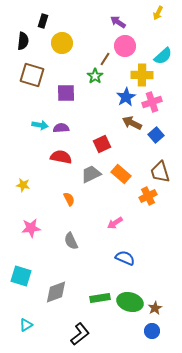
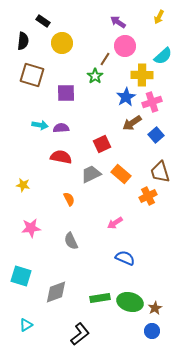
yellow arrow: moved 1 px right, 4 px down
black rectangle: rotated 72 degrees counterclockwise
brown arrow: rotated 60 degrees counterclockwise
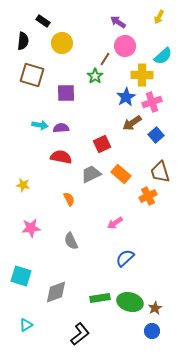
blue semicircle: rotated 66 degrees counterclockwise
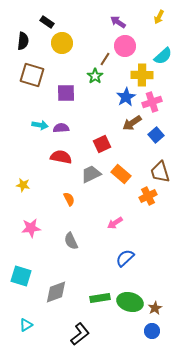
black rectangle: moved 4 px right, 1 px down
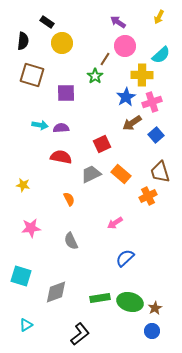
cyan semicircle: moved 2 px left, 1 px up
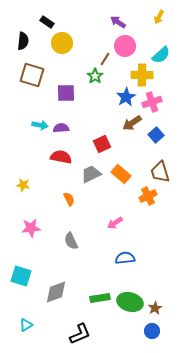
blue semicircle: rotated 36 degrees clockwise
black L-shape: rotated 15 degrees clockwise
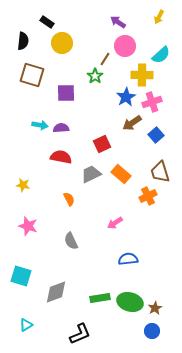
pink star: moved 3 px left, 2 px up; rotated 24 degrees clockwise
blue semicircle: moved 3 px right, 1 px down
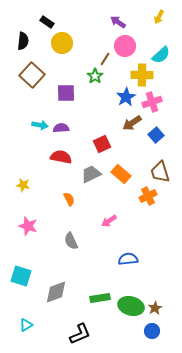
brown square: rotated 25 degrees clockwise
pink arrow: moved 6 px left, 2 px up
green ellipse: moved 1 px right, 4 px down
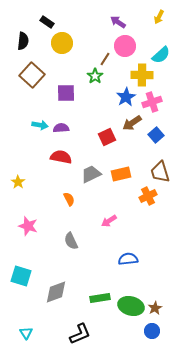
red square: moved 5 px right, 7 px up
orange rectangle: rotated 54 degrees counterclockwise
yellow star: moved 5 px left, 3 px up; rotated 24 degrees clockwise
cyan triangle: moved 8 px down; rotated 32 degrees counterclockwise
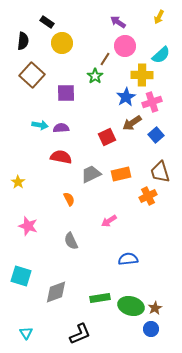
blue circle: moved 1 px left, 2 px up
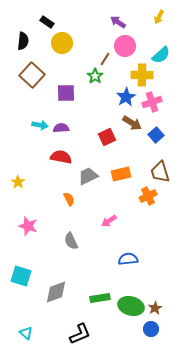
brown arrow: rotated 114 degrees counterclockwise
gray trapezoid: moved 3 px left, 2 px down
cyan triangle: rotated 16 degrees counterclockwise
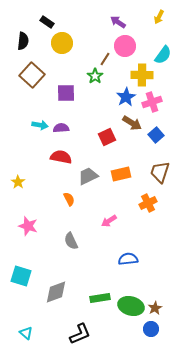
cyan semicircle: moved 2 px right; rotated 12 degrees counterclockwise
brown trapezoid: rotated 35 degrees clockwise
orange cross: moved 7 px down
